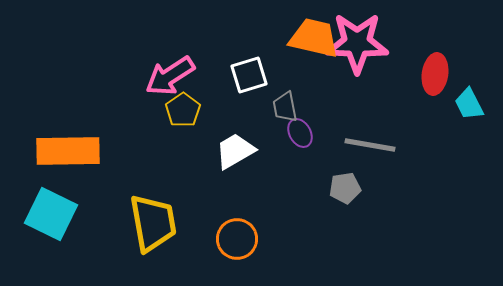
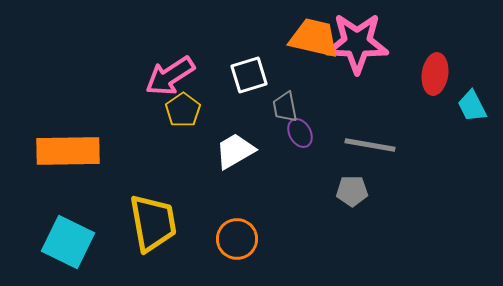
cyan trapezoid: moved 3 px right, 2 px down
gray pentagon: moved 7 px right, 3 px down; rotated 8 degrees clockwise
cyan square: moved 17 px right, 28 px down
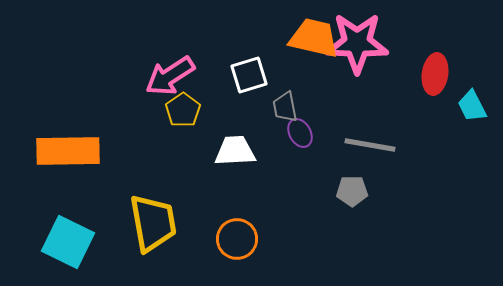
white trapezoid: rotated 27 degrees clockwise
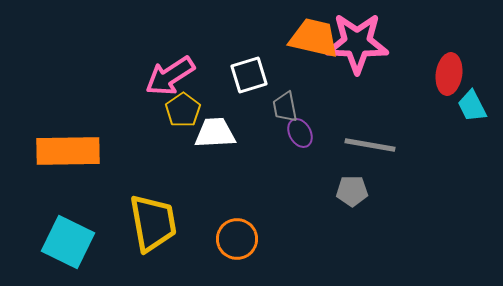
red ellipse: moved 14 px right
white trapezoid: moved 20 px left, 18 px up
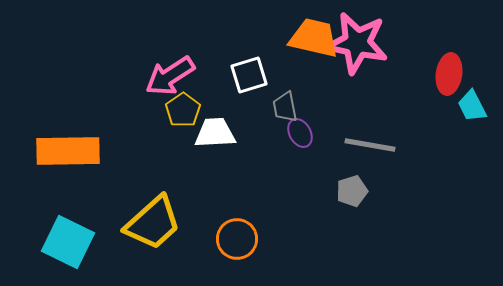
pink star: rotated 10 degrees clockwise
gray pentagon: rotated 16 degrees counterclockwise
yellow trapezoid: rotated 58 degrees clockwise
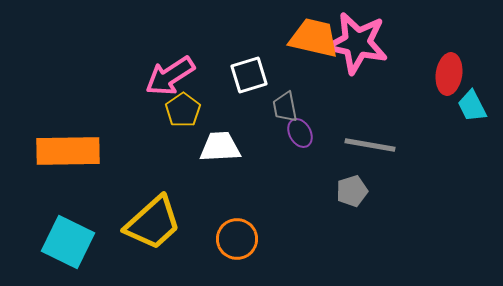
white trapezoid: moved 5 px right, 14 px down
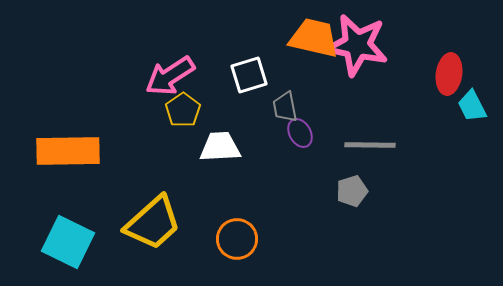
pink star: moved 2 px down
gray line: rotated 9 degrees counterclockwise
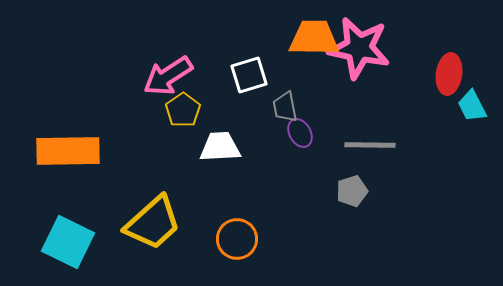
orange trapezoid: rotated 12 degrees counterclockwise
pink star: moved 2 px right, 3 px down
pink arrow: moved 2 px left
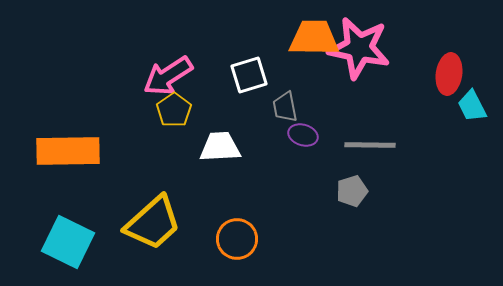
yellow pentagon: moved 9 px left
purple ellipse: moved 3 px right, 2 px down; rotated 44 degrees counterclockwise
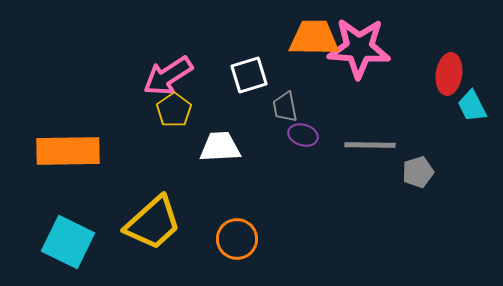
pink star: rotated 8 degrees counterclockwise
gray pentagon: moved 66 px right, 19 px up
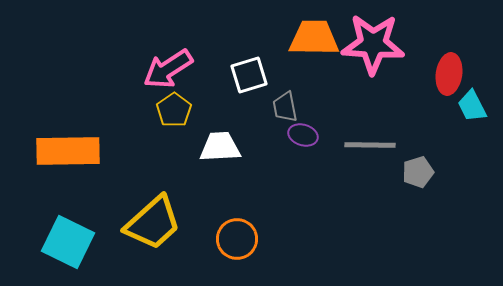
pink star: moved 14 px right, 4 px up
pink arrow: moved 7 px up
